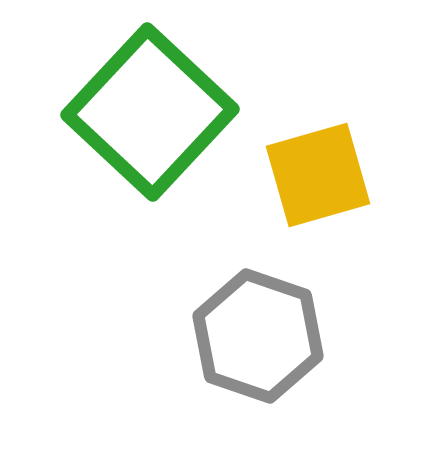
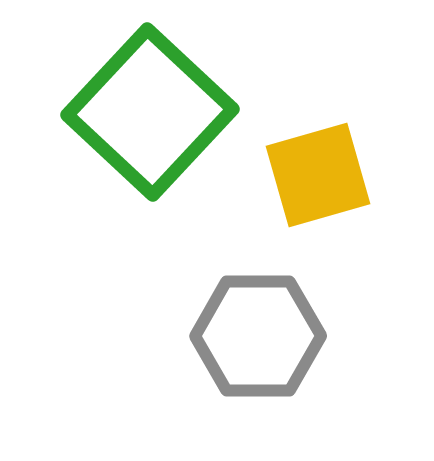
gray hexagon: rotated 19 degrees counterclockwise
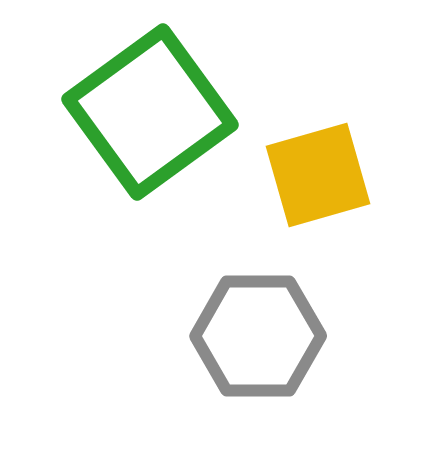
green square: rotated 11 degrees clockwise
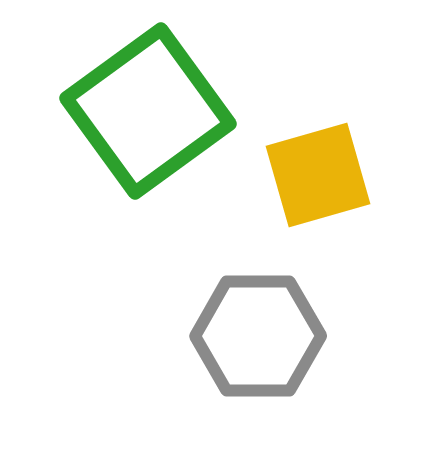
green square: moved 2 px left, 1 px up
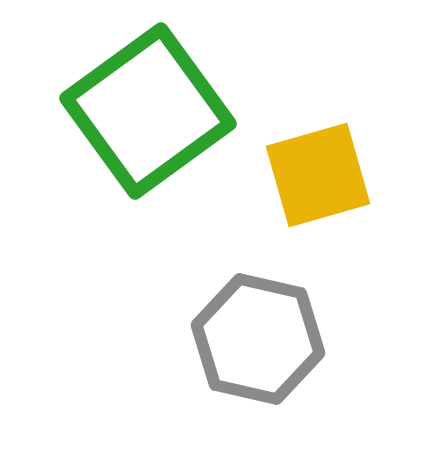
gray hexagon: moved 3 px down; rotated 13 degrees clockwise
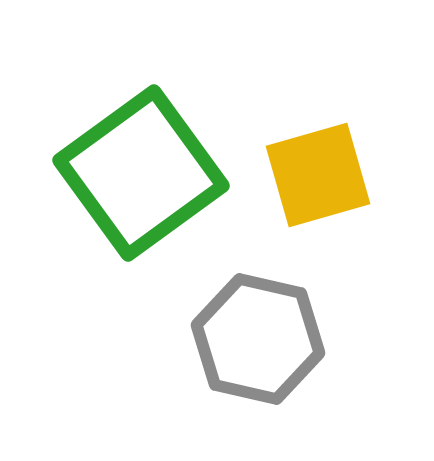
green square: moved 7 px left, 62 px down
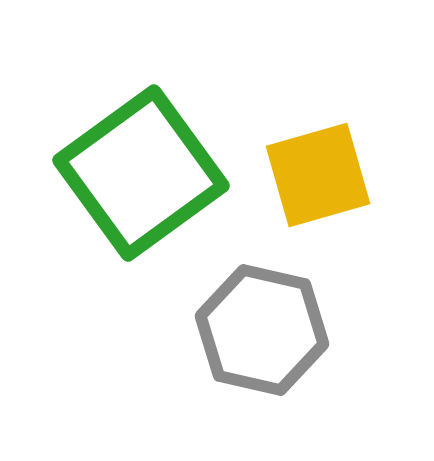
gray hexagon: moved 4 px right, 9 px up
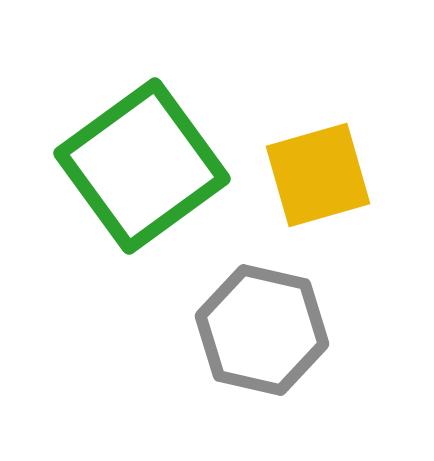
green square: moved 1 px right, 7 px up
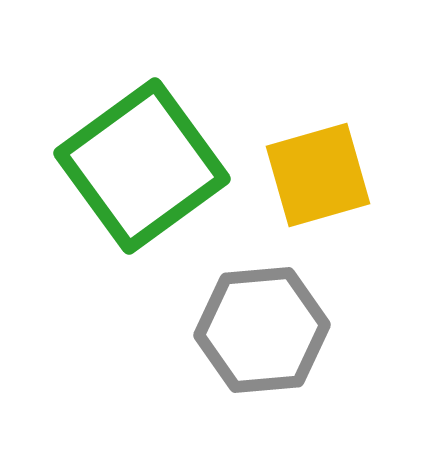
gray hexagon: rotated 18 degrees counterclockwise
